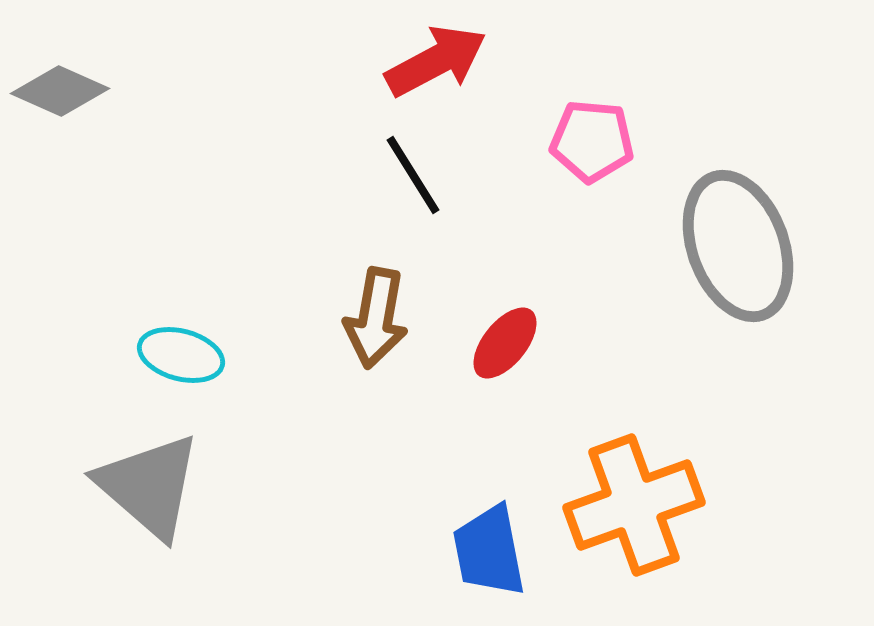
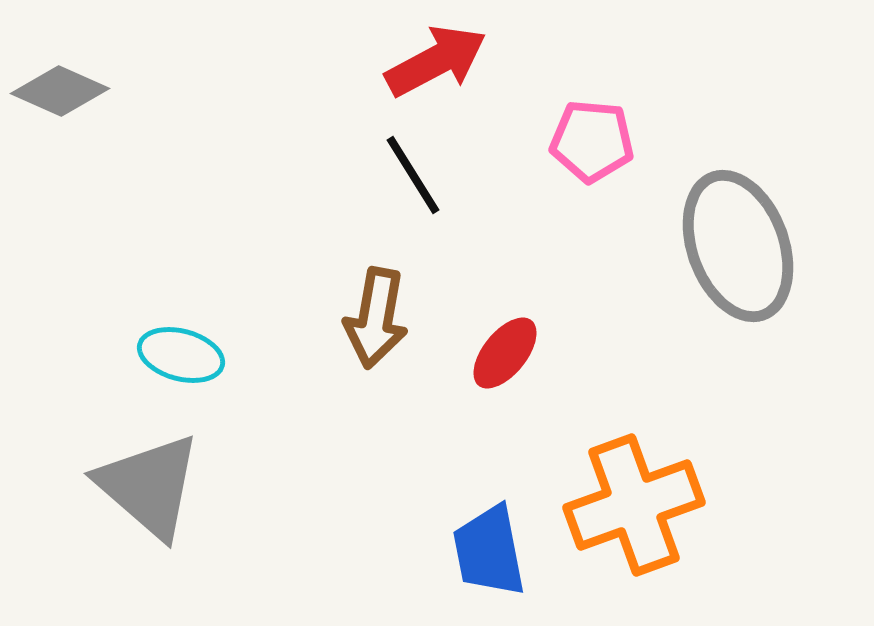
red ellipse: moved 10 px down
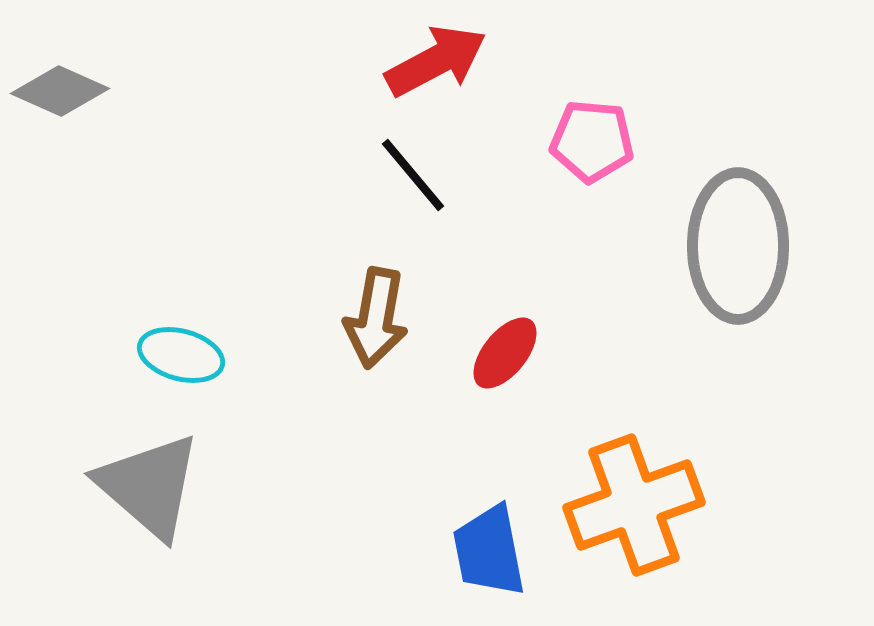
black line: rotated 8 degrees counterclockwise
gray ellipse: rotated 20 degrees clockwise
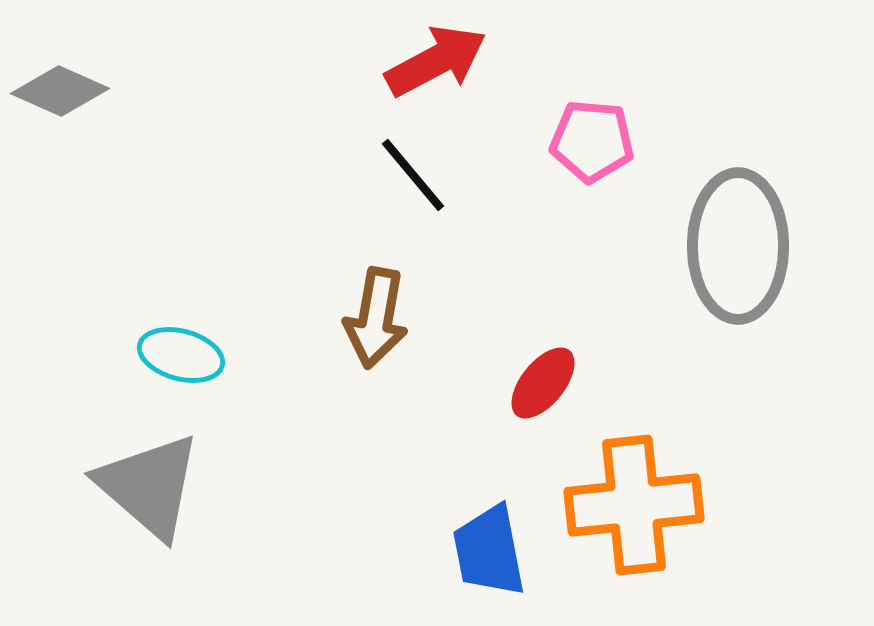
red ellipse: moved 38 px right, 30 px down
orange cross: rotated 14 degrees clockwise
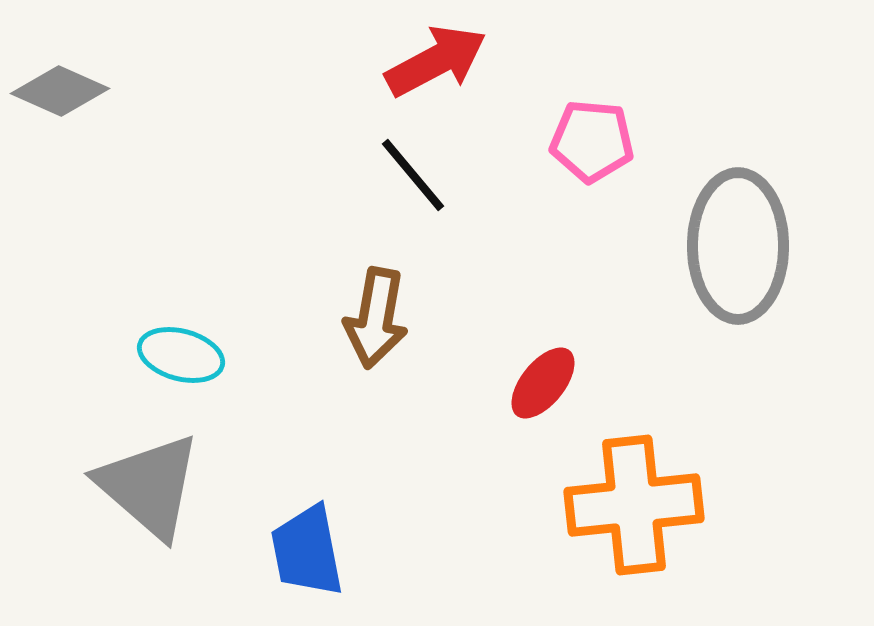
blue trapezoid: moved 182 px left
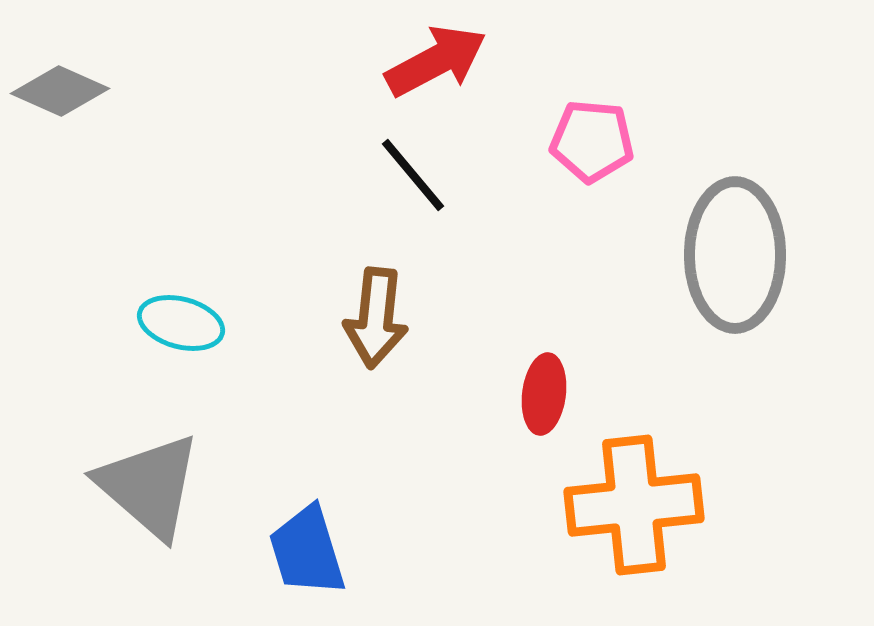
gray ellipse: moved 3 px left, 9 px down
brown arrow: rotated 4 degrees counterclockwise
cyan ellipse: moved 32 px up
red ellipse: moved 1 px right, 11 px down; rotated 32 degrees counterclockwise
blue trapezoid: rotated 6 degrees counterclockwise
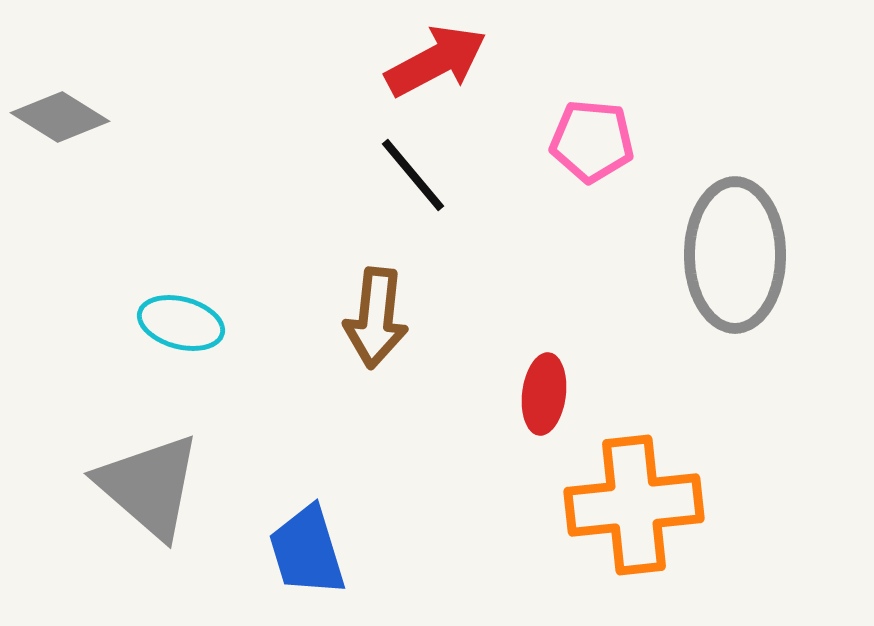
gray diamond: moved 26 px down; rotated 8 degrees clockwise
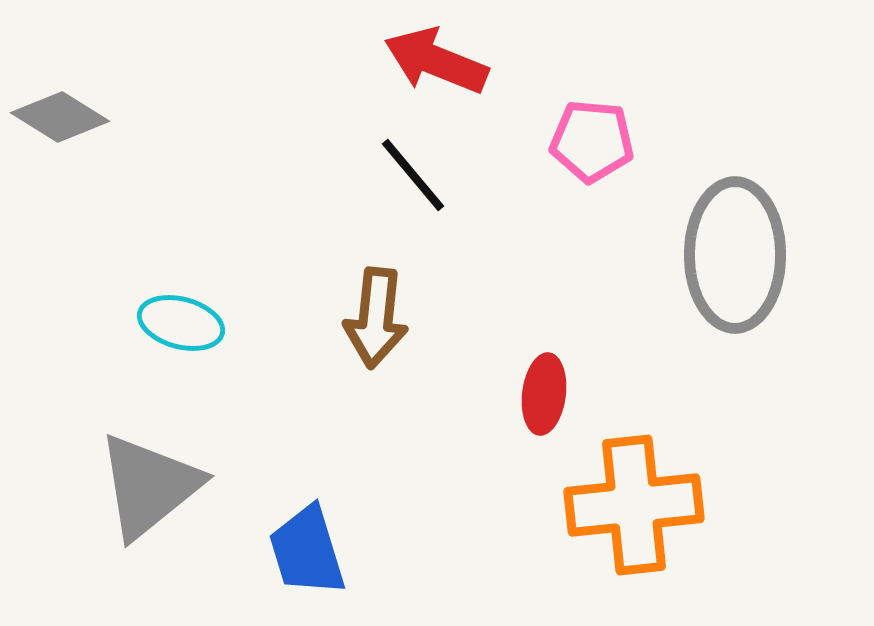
red arrow: rotated 130 degrees counterclockwise
gray triangle: rotated 40 degrees clockwise
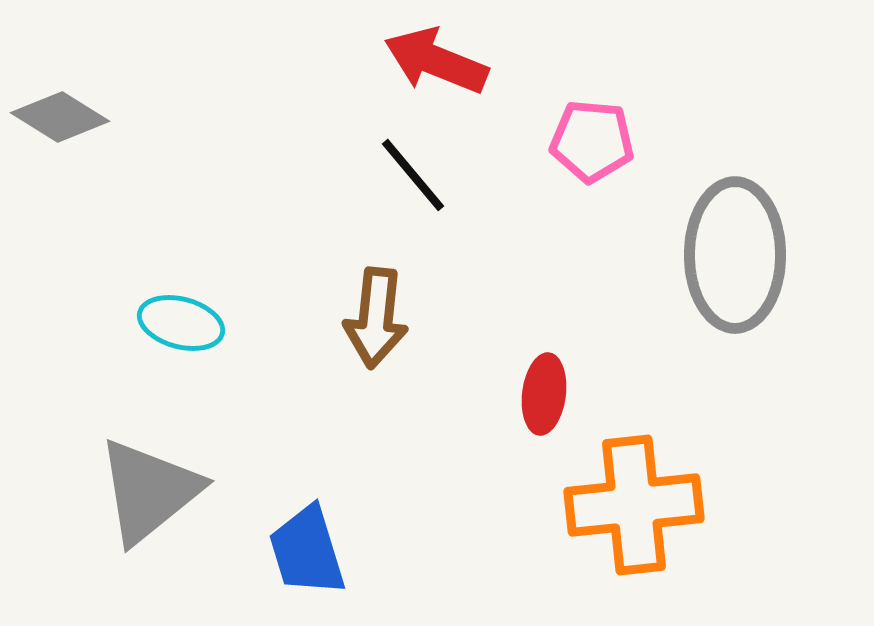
gray triangle: moved 5 px down
